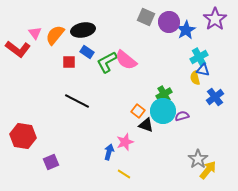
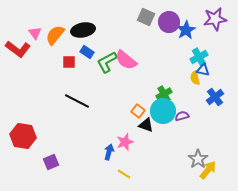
purple star: rotated 25 degrees clockwise
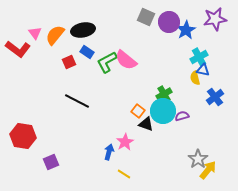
red square: rotated 24 degrees counterclockwise
black triangle: moved 1 px up
pink star: rotated 12 degrees counterclockwise
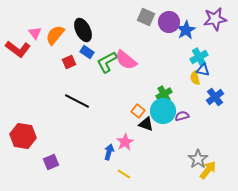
black ellipse: rotated 75 degrees clockwise
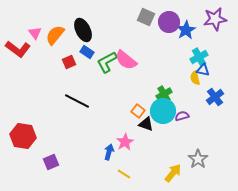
yellow arrow: moved 35 px left, 3 px down
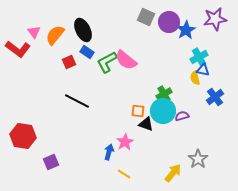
pink triangle: moved 1 px left, 1 px up
orange square: rotated 32 degrees counterclockwise
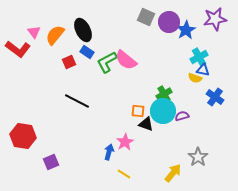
yellow semicircle: rotated 56 degrees counterclockwise
blue cross: rotated 18 degrees counterclockwise
gray star: moved 2 px up
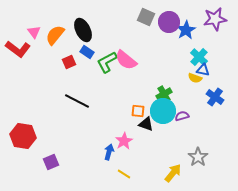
cyan cross: rotated 18 degrees counterclockwise
pink star: moved 1 px left, 1 px up
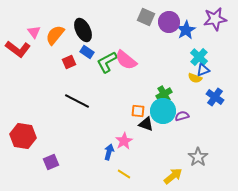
blue triangle: rotated 32 degrees counterclockwise
yellow arrow: moved 3 px down; rotated 12 degrees clockwise
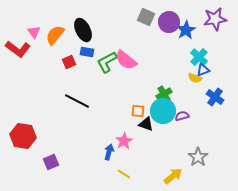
blue rectangle: rotated 24 degrees counterclockwise
